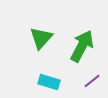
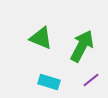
green triangle: rotated 50 degrees counterclockwise
purple line: moved 1 px left, 1 px up
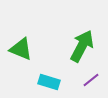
green triangle: moved 20 px left, 11 px down
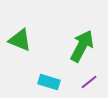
green triangle: moved 1 px left, 9 px up
purple line: moved 2 px left, 2 px down
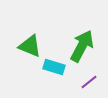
green triangle: moved 10 px right, 6 px down
cyan rectangle: moved 5 px right, 15 px up
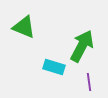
green triangle: moved 6 px left, 19 px up
purple line: rotated 60 degrees counterclockwise
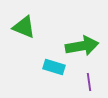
green arrow: rotated 52 degrees clockwise
